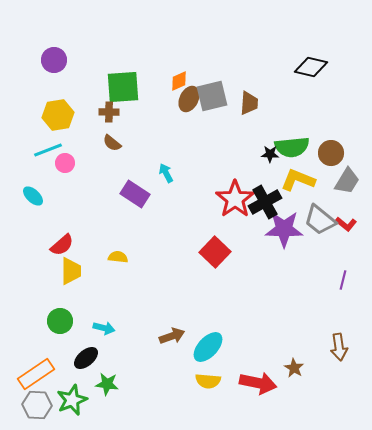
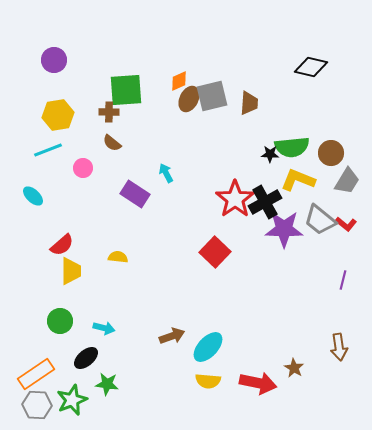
green square at (123, 87): moved 3 px right, 3 px down
pink circle at (65, 163): moved 18 px right, 5 px down
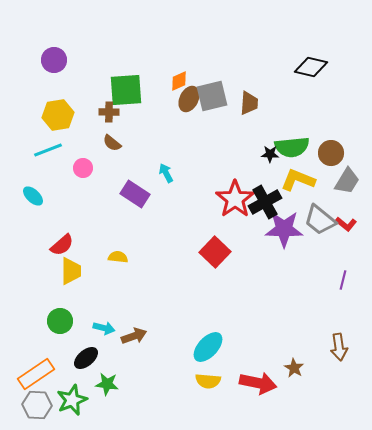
brown arrow at (172, 336): moved 38 px left
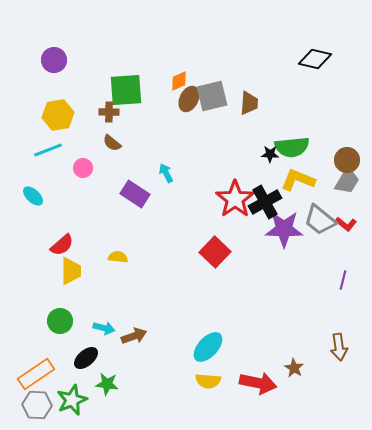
black diamond at (311, 67): moved 4 px right, 8 px up
brown circle at (331, 153): moved 16 px right, 7 px down
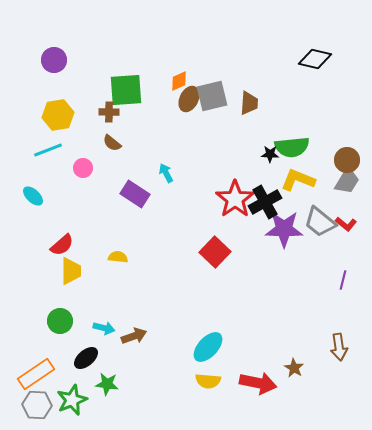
gray trapezoid at (320, 220): moved 2 px down
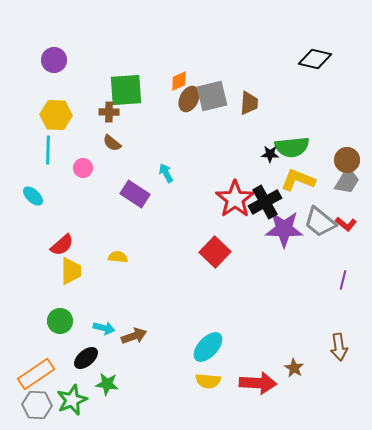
yellow hexagon at (58, 115): moved 2 px left; rotated 12 degrees clockwise
cyan line at (48, 150): rotated 68 degrees counterclockwise
red arrow at (258, 383): rotated 9 degrees counterclockwise
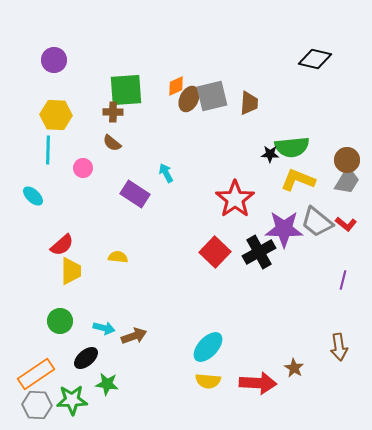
orange diamond at (179, 81): moved 3 px left, 5 px down
brown cross at (109, 112): moved 4 px right
black cross at (265, 202): moved 6 px left, 50 px down
gray trapezoid at (320, 222): moved 3 px left
green star at (72, 400): rotated 20 degrees clockwise
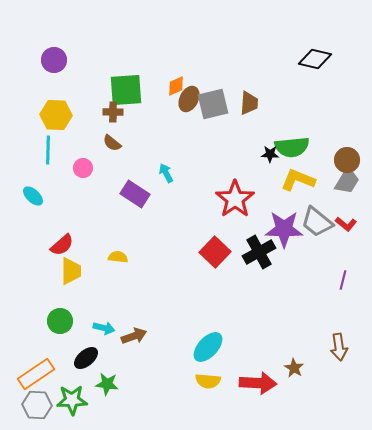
gray square at (212, 96): moved 1 px right, 8 px down
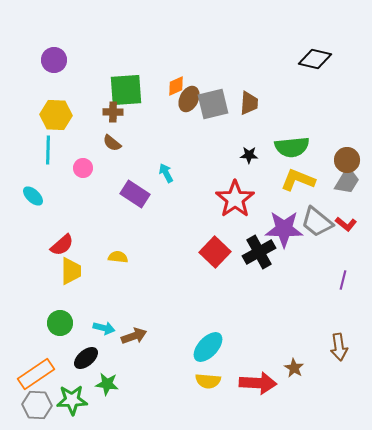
black star at (270, 154): moved 21 px left, 1 px down
green circle at (60, 321): moved 2 px down
